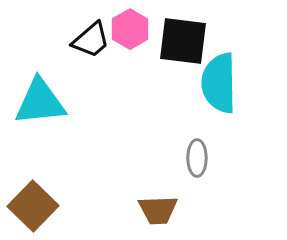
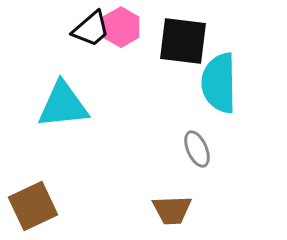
pink hexagon: moved 9 px left, 2 px up
black trapezoid: moved 11 px up
cyan triangle: moved 23 px right, 3 px down
gray ellipse: moved 9 px up; rotated 24 degrees counterclockwise
brown square: rotated 21 degrees clockwise
brown trapezoid: moved 14 px right
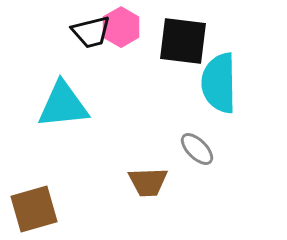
black trapezoid: moved 3 px down; rotated 27 degrees clockwise
gray ellipse: rotated 21 degrees counterclockwise
brown square: moved 1 px right, 3 px down; rotated 9 degrees clockwise
brown trapezoid: moved 24 px left, 28 px up
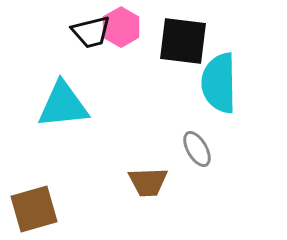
gray ellipse: rotated 15 degrees clockwise
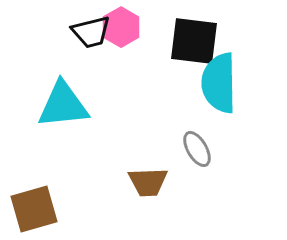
black square: moved 11 px right
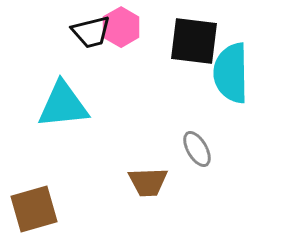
cyan semicircle: moved 12 px right, 10 px up
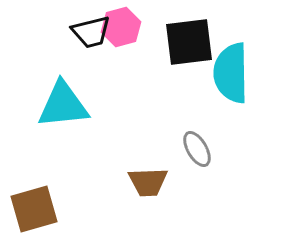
pink hexagon: rotated 15 degrees clockwise
black square: moved 5 px left, 1 px down; rotated 14 degrees counterclockwise
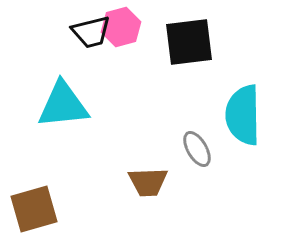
cyan semicircle: moved 12 px right, 42 px down
